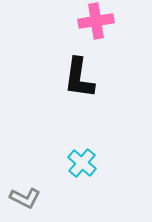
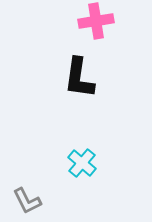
gray L-shape: moved 2 px right, 3 px down; rotated 36 degrees clockwise
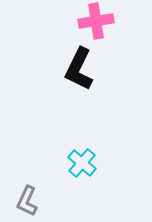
black L-shape: moved 9 px up; rotated 18 degrees clockwise
gray L-shape: rotated 52 degrees clockwise
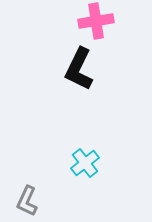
cyan cross: moved 3 px right; rotated 12 degrees clockwise
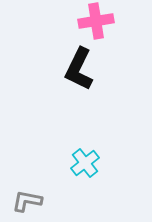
gray L-shape: rotated 76 degrees clockwise
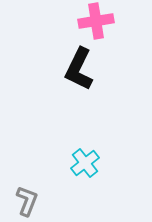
gray L-shape: rotated 100 degrees clockwise
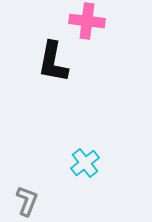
pink cross: moved 9 px left; rotated 16 degrees clockwise
black L-shape: moved 26 px left, 7 px up; rotated 15 degrees counterclockwise
